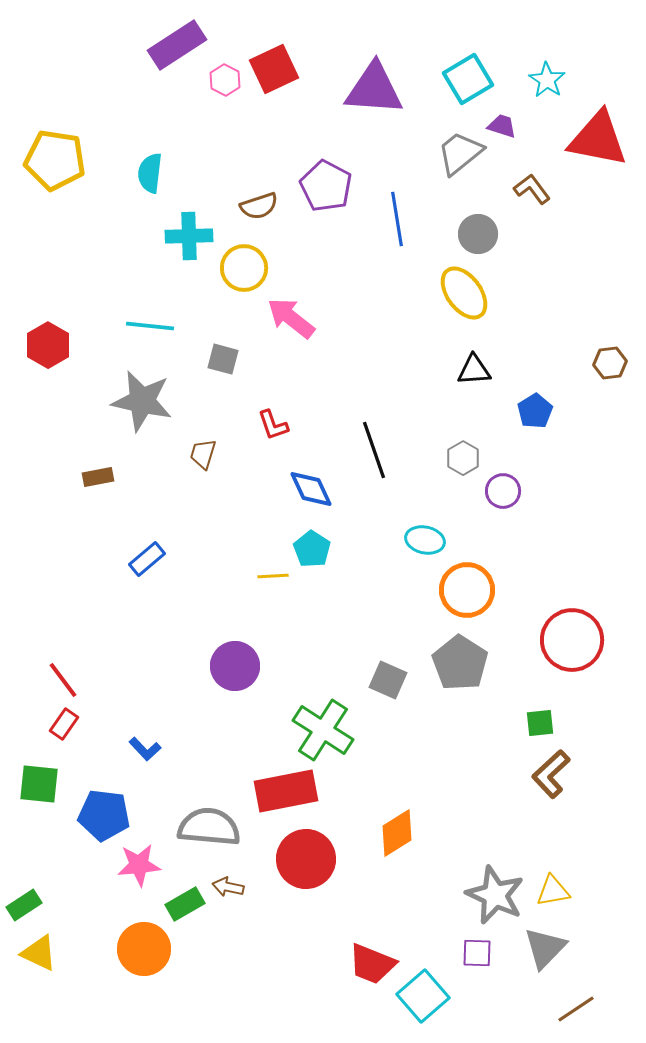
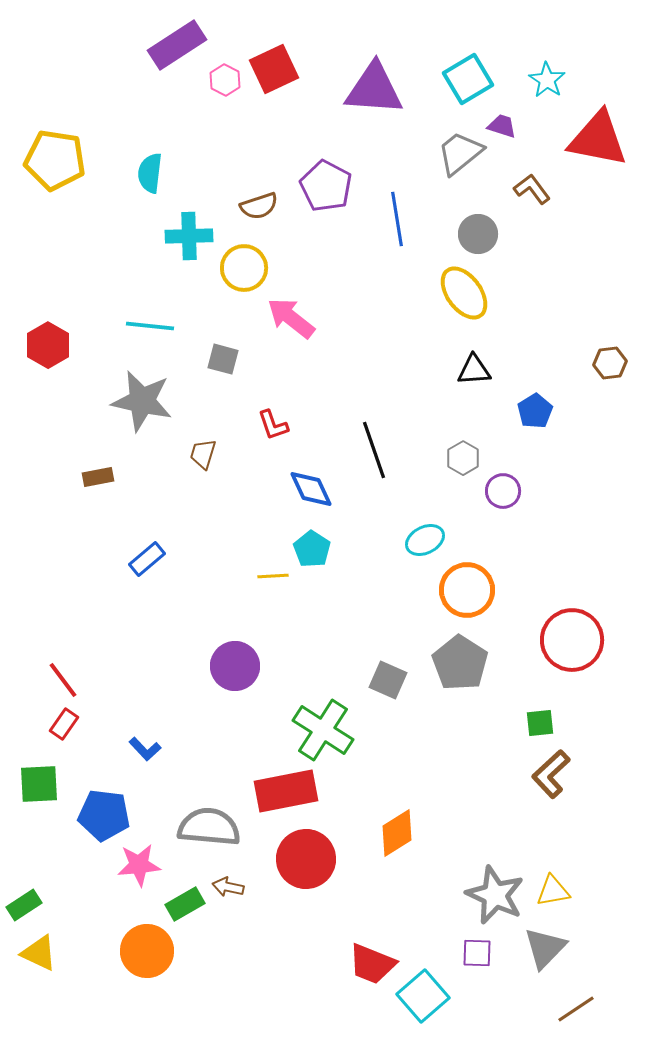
cyan ellipse at (425, 540): rotated 39 degrees counterclockwise
green square at (39, 784): rotated 9 degrees counterclockwise
orange circle at (144, 949): moved 3 px right, 2 px down
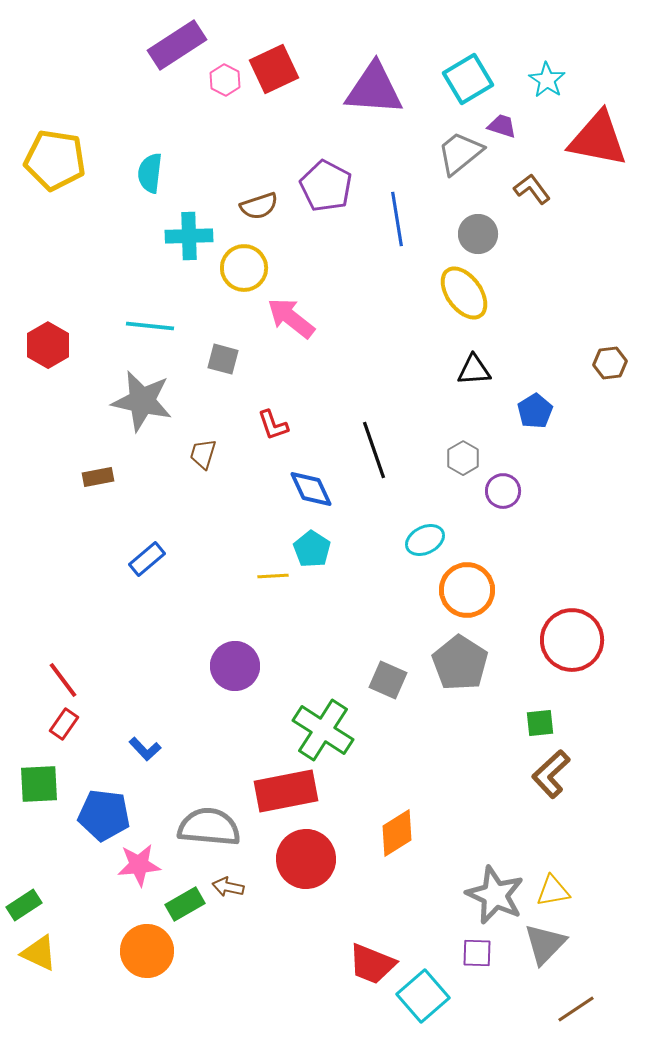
gray triangle at (545, 948): moved 4 px up
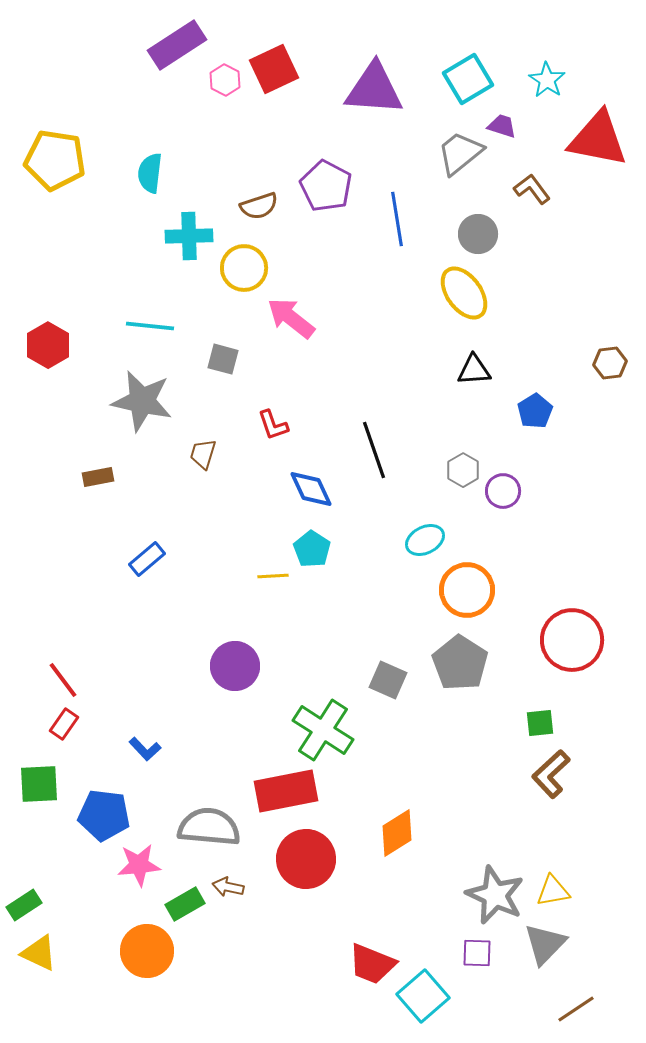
gray hexagon at (463, 458): moved 12 px down
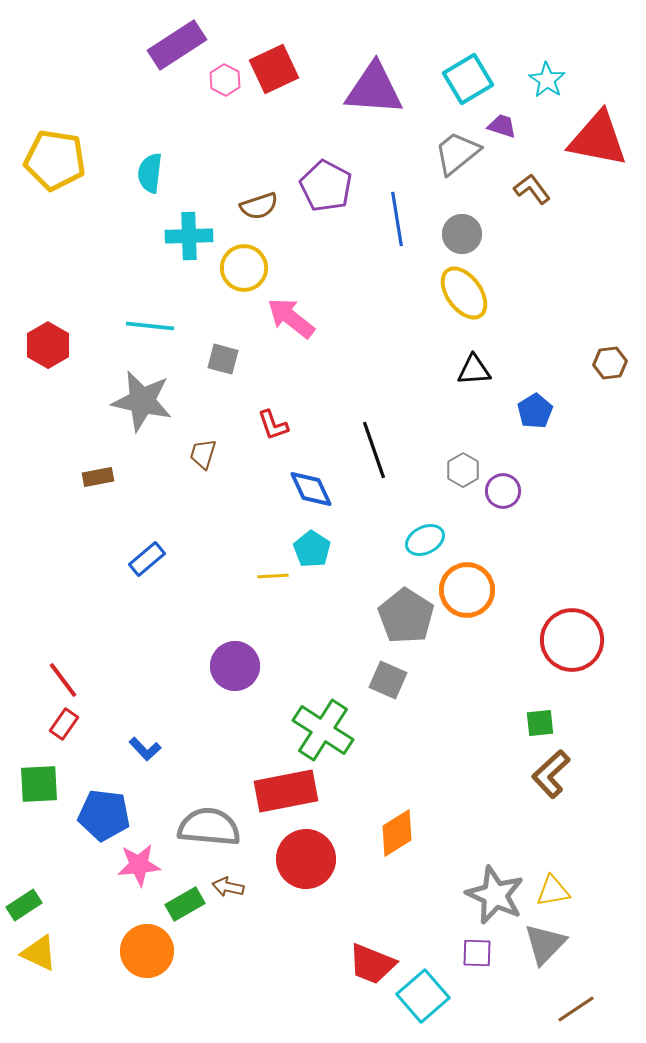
gray trapezoid at (460, 153): moved 3 px left
gray circle at (478, 234): moved 16 px left
gray pentagon at (460, 663): moved 54 px left, 47 px up
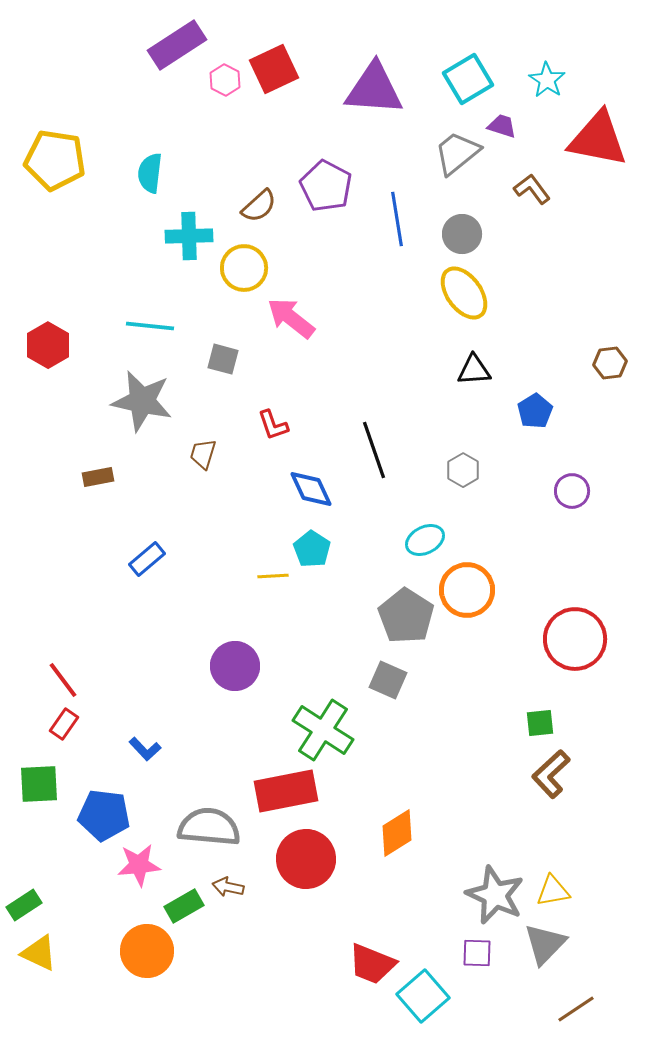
brown semicircle at (259, 206): rotated 24 degrees counterclockwise
purple circle at (503, 491): moved 69 px right
red circle at (572, 640): moved 3 px right, 1 px up
green rectangle at (185, 904): moved 1 px left, 2 px down
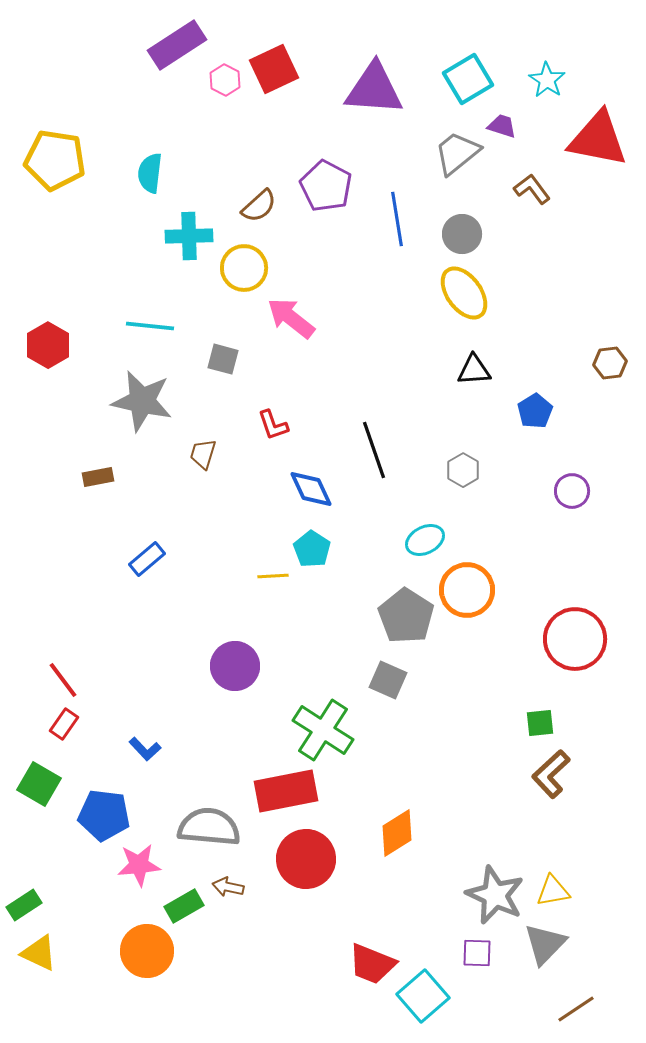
green square at (39, 784): rotated 33 degrees clockwise
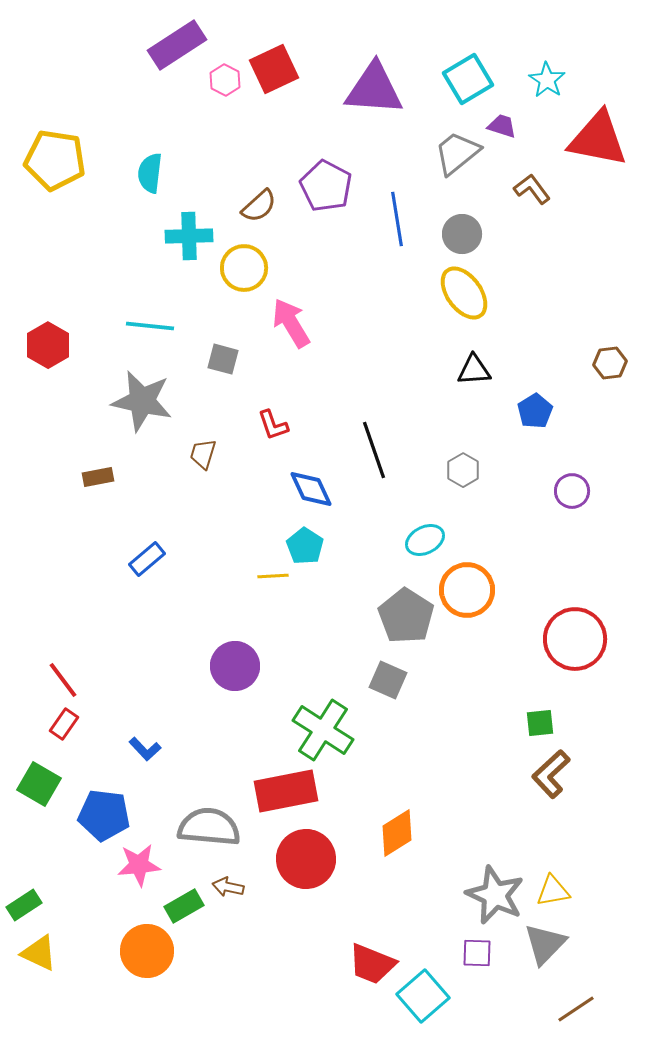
pink arrow at (291, 318): moved 5 px down; rotated 21 degrees clockwise
cyan pentagon at (312, 549): moved 7 px left, 3 px up
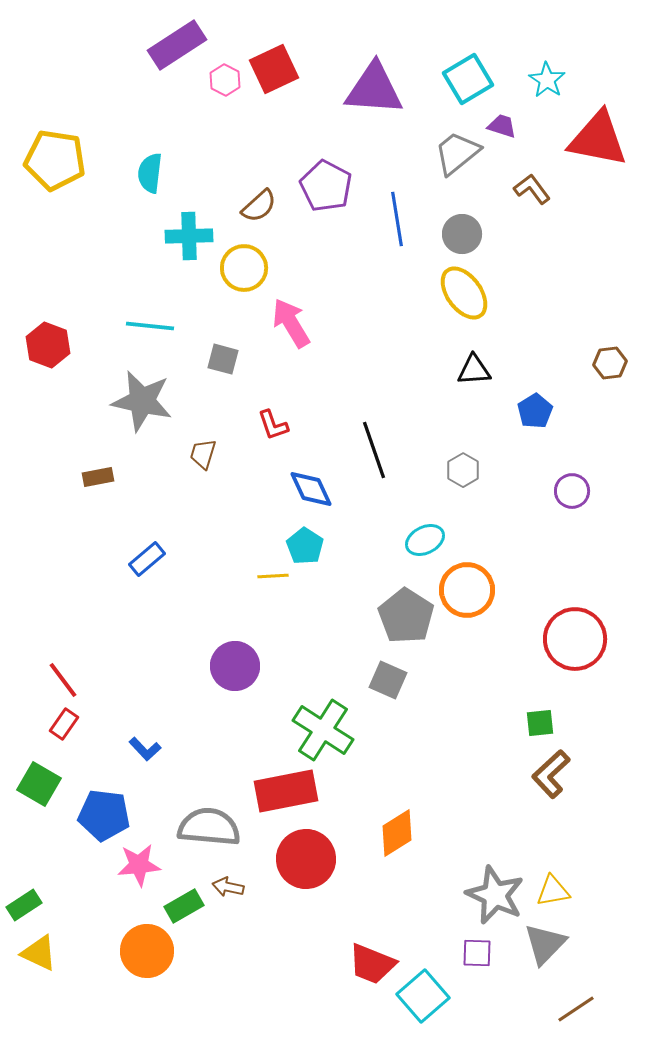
red hexagon at (48, 345): rotated 9 degrees counterclockwise
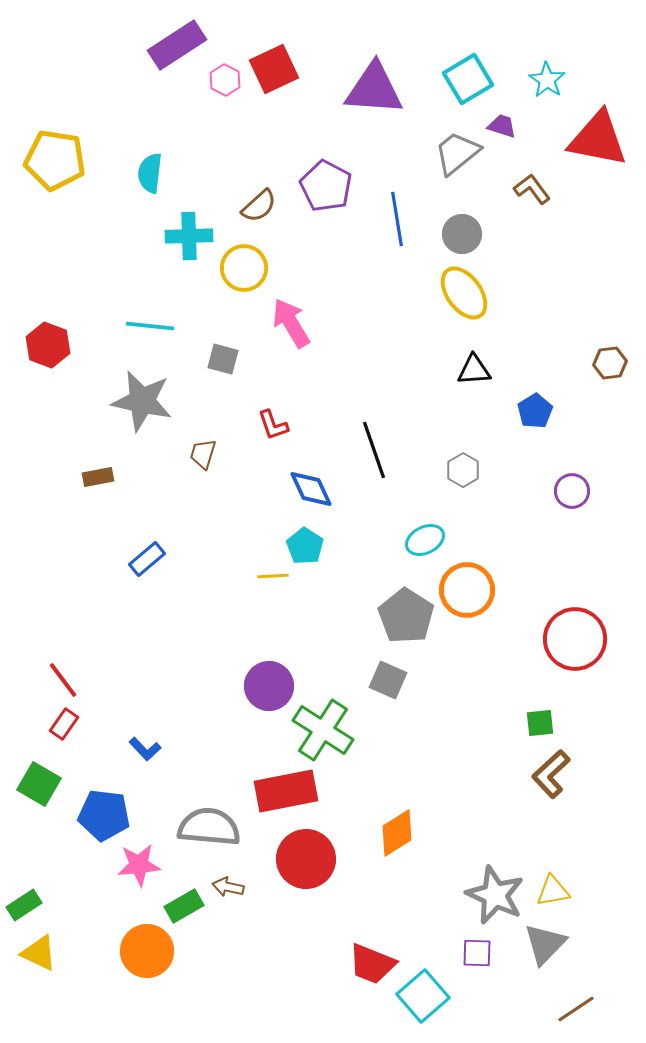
purple circle at (235, 666): moved 34 px right, 20 px down
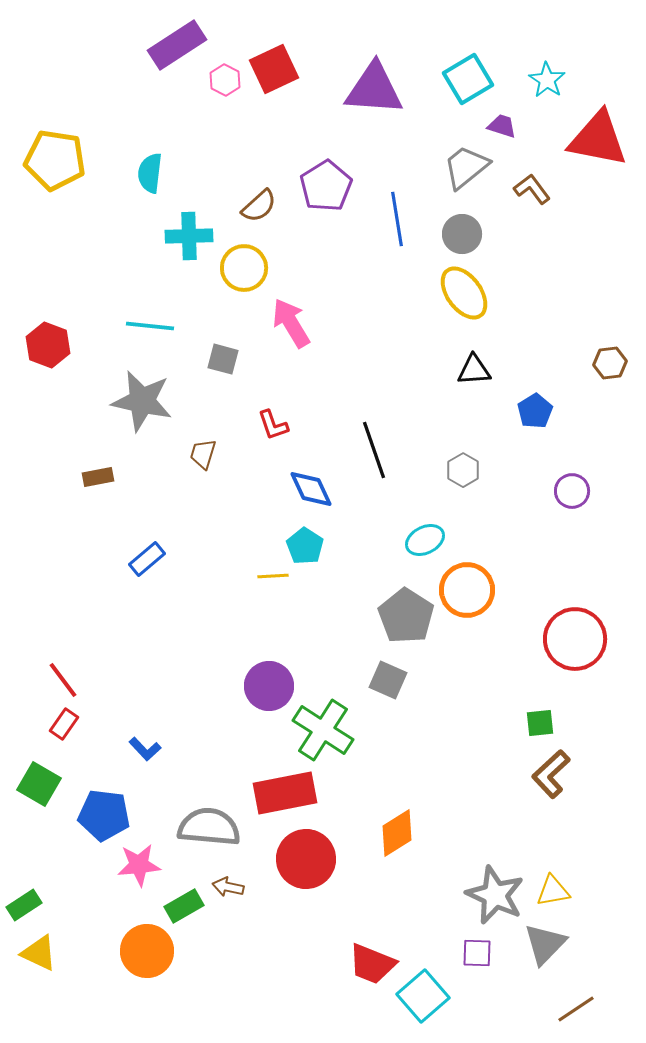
gray trapezoid at (457, 153): moved 9 px right, 14 px down
purple pentagon at (326, 186): rotated 12 degrees clockwise
red rectangle at (286, 791): moved 1 px left, 2 px down
